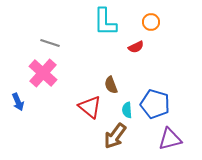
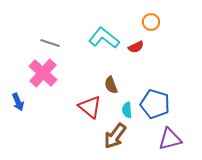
cyan L-shape: moved 1 px left, 16 px down; rotated 128 degrees clockwise
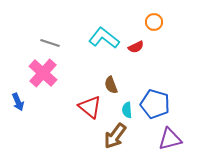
orange circle: moved 3 px right
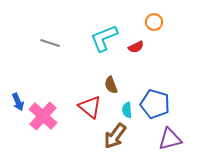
cyan L-shape: rotated 60 degrees counterclockwise
pink cross: moved 43 px down
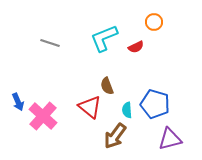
brown semicircle: moved 4 px left, 1 px down
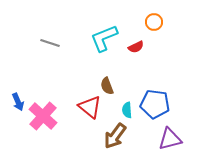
blue pentagon: rotated 8 degrees counterclockwise
